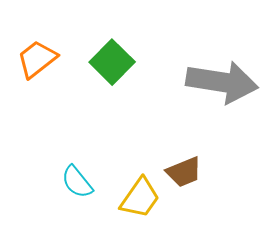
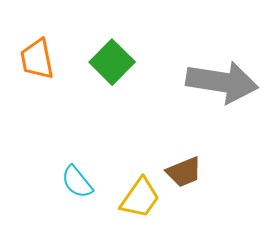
orange trapezoid: rotated 63 degrees counterclockwise
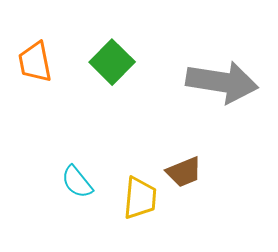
orange trapezoid: moved 2 px left, 3 px down
yellow trapezoid: rotated 30 degrees counterclockwise
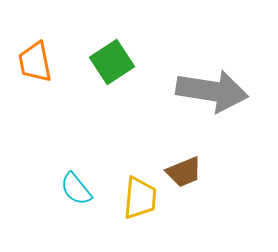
green square: rotated 12 degrees clockwise
gray arrow: moved 10 px left, 9 px down
cyan semicircle: moved 1 px left, 7 px down
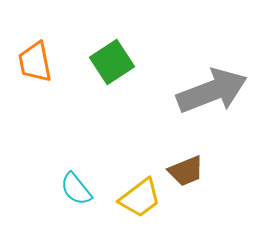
gray arrow: rotated 30 degrees counterclockwise
brown trapezoid: moved 2 px right, 1 px up
yellow trapezoid: rotated 48 degrees clockwise
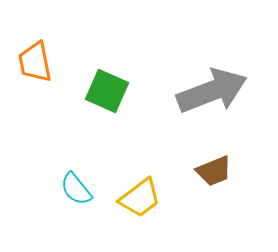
green square: moved 5 px left, 29 px down; rotated 33 degrees counterclockwise
brown trapezoid: moved 28 px right
